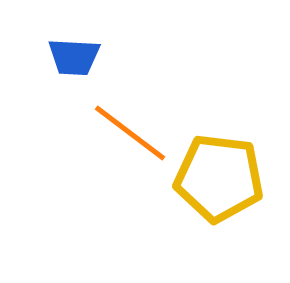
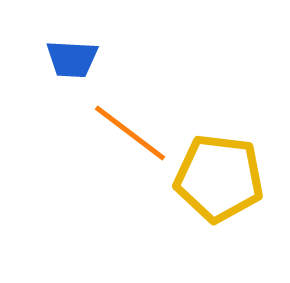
blue trapezoid: moved 2 px left, 2 px down
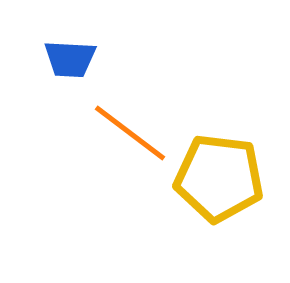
blue trapezoid: moved 2 px left
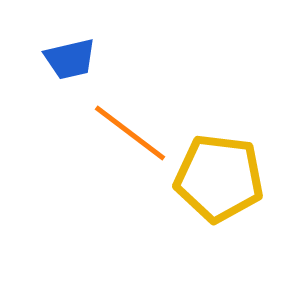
blue trapezoid: rotated 16 degrees counterclockwise
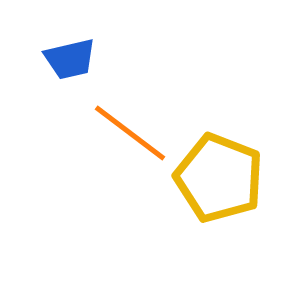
yellow pentagon: rotated 14 degrees clockwise
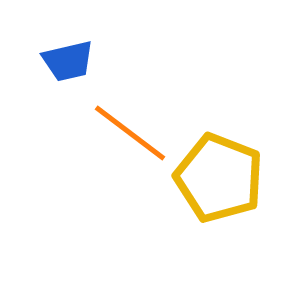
blue trapezoid: moved 2 px left, 2 px down
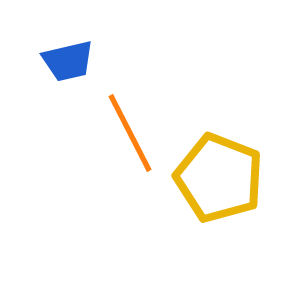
orange line: rotated 26 degrees clockwise
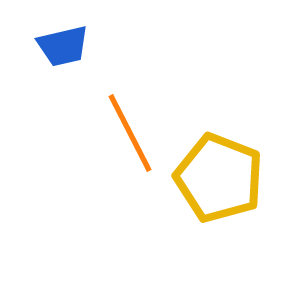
blue trapezoid: moved 5 px left, 15 px up
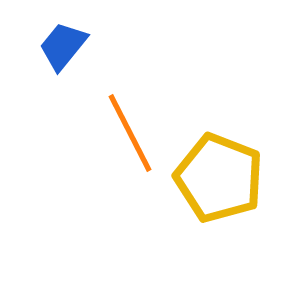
blue trapezoid: rotated 142 degrees clockwise
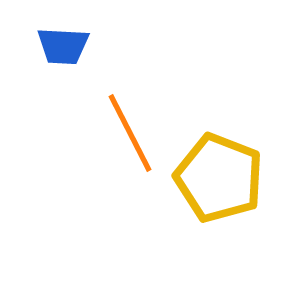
blue trapezoid: rotated 126 degrees counterclockwise
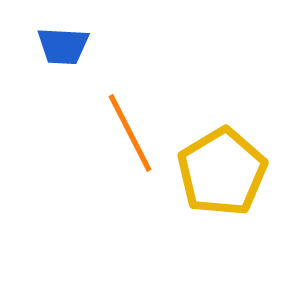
yellow pentagon: moved 3 px right, 6 px up; rotated 20 degrees clockwise
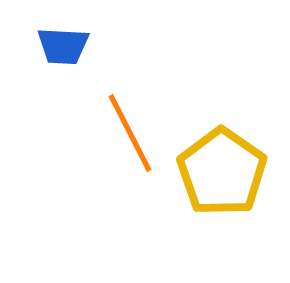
yellow pentagon: rotated 6 degrees counterclockwise
